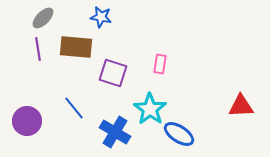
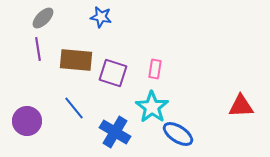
brown rectangle: moved 13 px down
pink rectangle: moved 5 px left, 5 px down
cyan star: moved 2 px right, 2 px up
blue ellipse: moved 1 px left
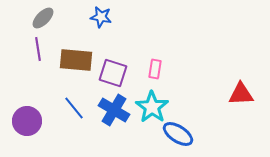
red triangle: moved 12 px up
blue cross: moved 1 px left, 22 px up
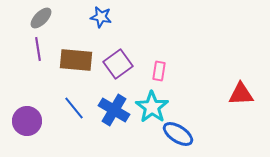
gray ellipse: moved 2 px left
pink rectangle: moved 4 px right, 2 px down
purple square: moved 5 px right, 9 px up; rotated 36 degrees clockwise
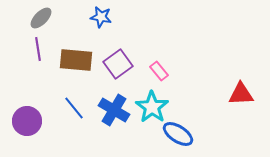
pink rectangle: rotated 48 degrees counterclockwise
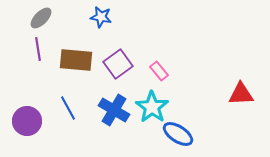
blue line: moved 6 px left; rotated 10 degrees clockwise
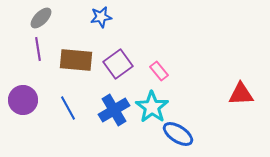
blue star: rotated 20 degrees counterclockwise
blue cross: rotated 28 degrees clockwise
purple circle: moved 4 px left, 21 px up
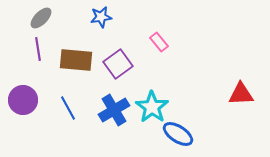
pink rectangle: moved 29 px up
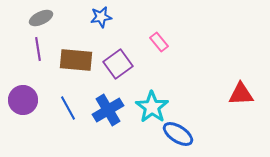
gray ellipse: rotated 20 degrees clockwise
blue cross: moved 6 px left
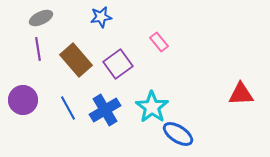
brown rectangle: rotated 44 degrees clockwise
blue cross: moved 3 px left
